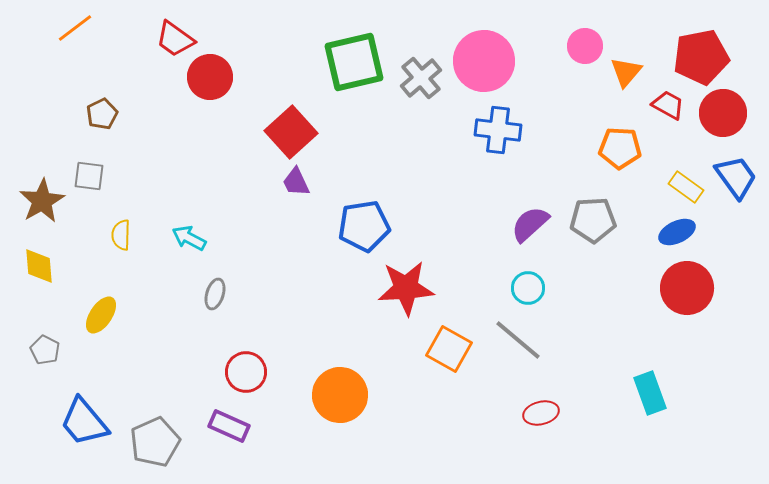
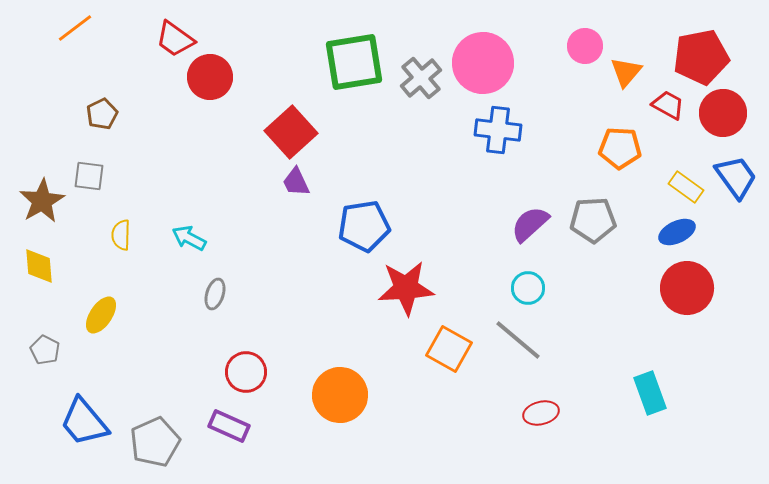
pink circle at (484, 61): moved 1 px left, 2 px down
green square at (354, 62): rotated 4 degrees clockwise
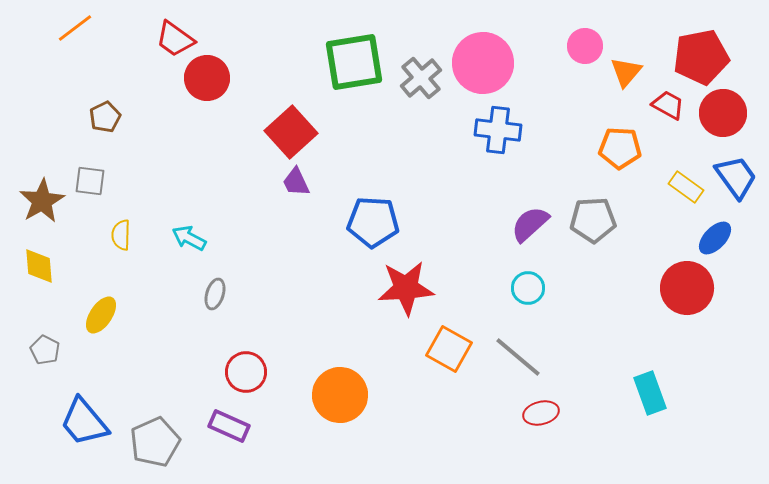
red circle at (210, 77): moved 3 px left, 1 px down
brown pentagon at (102, 114): moved 3 px right, 3 px down
gray square at (89, 176): moved 1 px right, 5 px down
blue pentagon at (364, 226): moved 9 px right, 4 px up; rotated 12 degrees clockwise
blue ellipse at (677, 232): moved 38 px right, 6 px down; rotated 21 degrees counterclockwise
gray line at (518, 340): moved 17 px down
